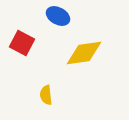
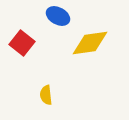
red square: rotated 10 degrees clockwise
yellow diamond: moved 6 px right, 10 px up
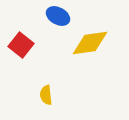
red square: moved 1 px left, 2 px down
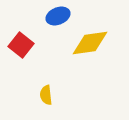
blue ellipse: rotated 50 degrees counterclockwise
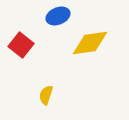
yellow semicircle: rotated 24 degrees clockwise
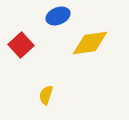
red square: rotated 10 degrees clockwise
